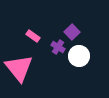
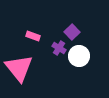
pink rectangle: rotated 16 degrees counterclockwise
purple cross: moved 1 px right, 1 px down
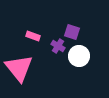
purple square: rotated 28 degrees counterclockwise
purple cross: moved 1 px left, 2 px up
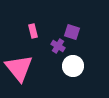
pink rectangle: moved 5 px up; rotated 56 degrees clockwise
white circle: moved 6 px left, 10 px down
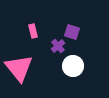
purple cross: rotated 16 degrees clockwise
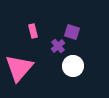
pink triangle: rotated 20 degrees clockwise
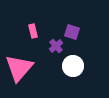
purple cross: moved 2 px left
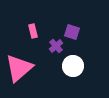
pink triangle: rotated 8 degrees clockwise
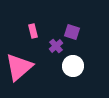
pink triangle: moved 1 px up
